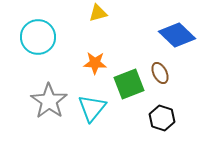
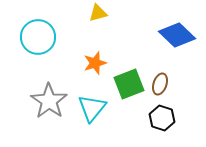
orange star: rotated 20 degrees counterclockwise
brown ellipse: moved 11 px down; rotated 45 degrees clockwise
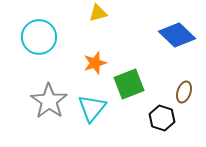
cyan circle: moved 1 px right
brown ellipse: moved 24 px right, 8 px down
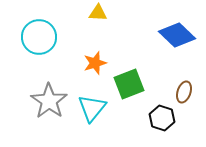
yellow triangle: rotated 18 degrees clockwise
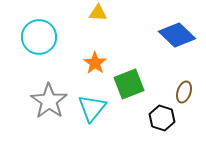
orange star: rotated 20 degrees counterclockwise
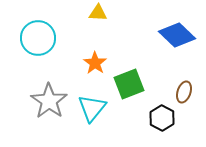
cyan circle: moved 1 px left, 1 px down
black hexagon: rotated 10 degrees clockwise
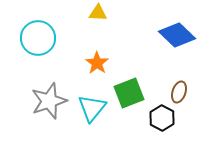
orange star: moved 2 px right
green square: moved 9 px down
brown ellipse: moved 5 px left
gray star: rotated 18 degrees clockwise
